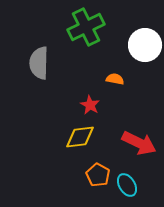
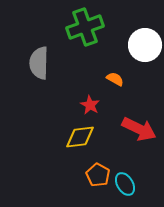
green cross: moved 1 px left; rotated 6 degrees clockwise
orange semicircle: rotated 18 degrees clockwise
red arrow: moved 14 px up
cyan ellipse: moved 2 px left, 1 px up
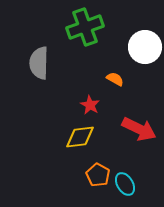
white circle: moved 2 px down
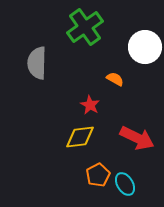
green cross: rotated 15 degrees counterclockwise
gray semicircle: moved 2 px left
red arrow: moved 2 px left, 9 px down
orange pentagon: rotated 15 degrees clockwise
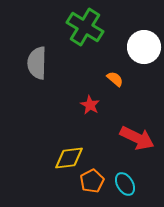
green cross: rotated 24 degrees counterclockwise
white circle: moved 1 px left
orange semicircle: rotated 12 degrees clockwise
yellow diamond: moved 11 px left, 21 px down
orange pentagon: moved 6 px left, 6 px down
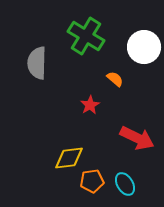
green cross: moved 1 px right, 9 px down
red star: rotated 12 degrees clockwise
orange pentagon: rotated 20 degrees clockwise
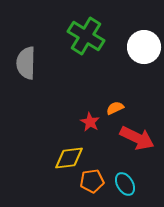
gray semicircle: moved 11 px left
orange semicircle: moved 29 px down; rotated 66 degrees counterclockwise
red star: moved 17 px down; rotated 12 degrees counterclockwise
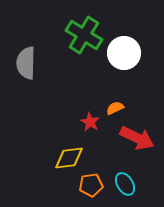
green cross: moved 2 px left, 1 px up
white circle: moved 20 px left, 6 px down
orange pentagon: moved 1 px left, 4 px down
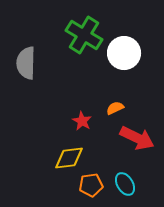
red star: moved 8 px left, 1 px up
